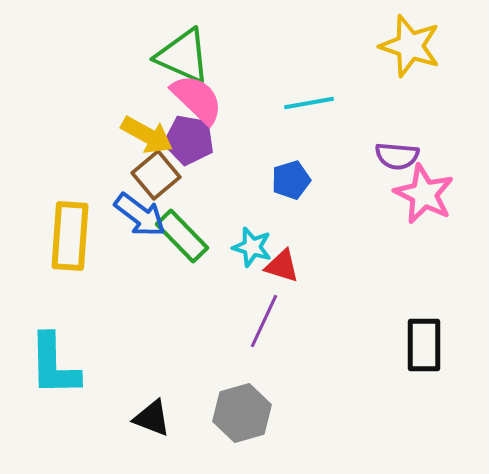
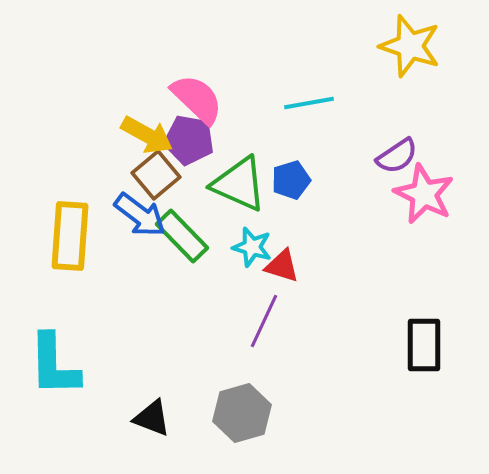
green triangle: moved 56 px right, 128 px down
purple semicircle: rotated 39 degrees counterclockwise
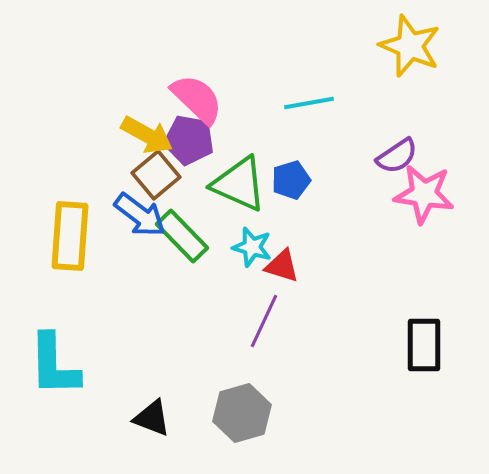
yellow star: rotated 4 degrees clockwise
pink star: rotated 18 degrees counterclockwise
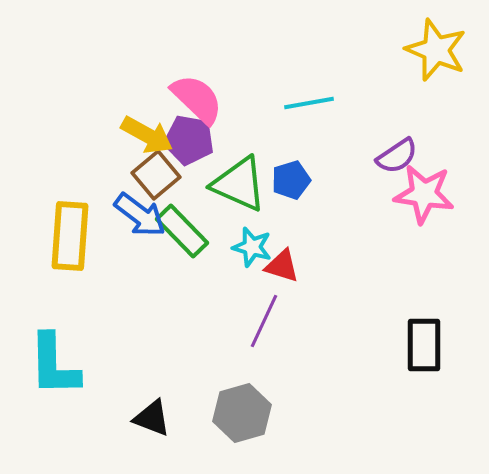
yellow star: moved 26 px right, 4 px down
green rectangle: moved 5 px up
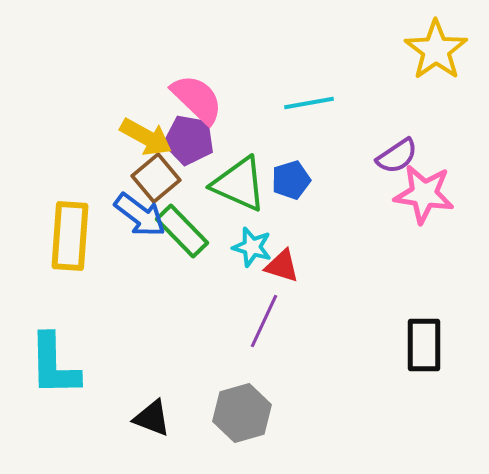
yellow star: rotated 14 degrees clockwise
yellow arrow: moved 1 px left, 2 px down
brown square: moved 3 px down
